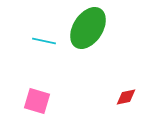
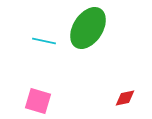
red diamond: moved 1 px left, 1 px down
pink square: moved 1 px right
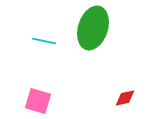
green ellipse: moved 5 px right; rotated 15 degrees counterclockwise
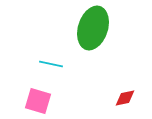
cyan line: moved 7 px right, 23 px down
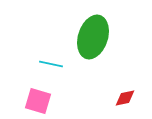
green ellipse: moved 9 px down
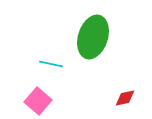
pink square: rotated 24 degrees clockwise
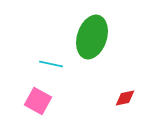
green ellipse: moved 1 px left
pink square: rotated 12 degrees counterclockwise
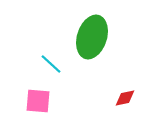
cyan line: rotated 30 degrees clockwise
pink square: rotated 24 degrees counterclockwise
